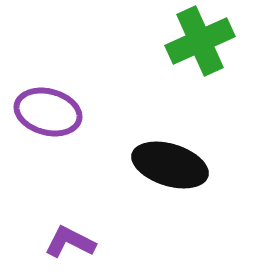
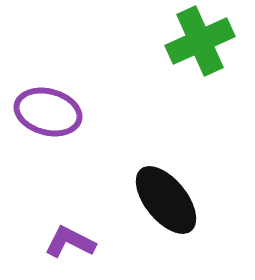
black ellipse: moved 4 px left, 35 px down; rotated 34 degrees clockwise
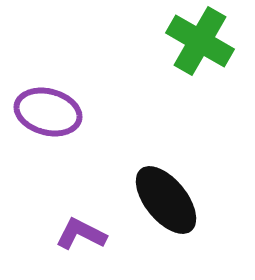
green cross: rotated 36 degrees counterclockwise
purple L-shape: moved 11 px right, 8 px up
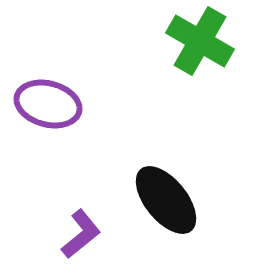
purple ellipse: moved 8 px up
purple L-shape: rotated 114 degrees clockwise
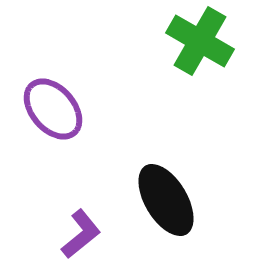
purple ellipse: moved 5 px right, 5 px down; rotated 34 degrees clockwise
black ellipse: rotated 8 degrees clockwise
